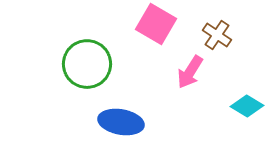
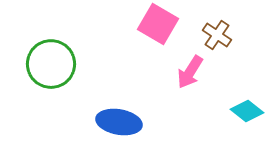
pink square: moved 2 px right
green circle: moved 36 px left
cyan diamond: moved 5 px down; rotated 8 degrees clockwise
blue ellipse: moved 2 px left
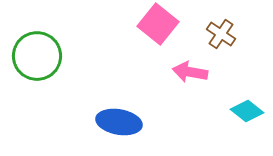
pink square: rotated 9 degrees clockwise
brown cross: moved 4 px right, 1 px up
green circle: moved 14 px left, 8 px up
pink arrow: rotated 68 degrees clockwise
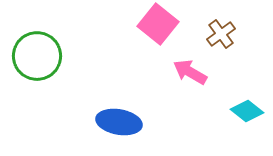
brown cross: rotated 20 degrees clockwise
pink arrow: rotated 20 degrees clockwise
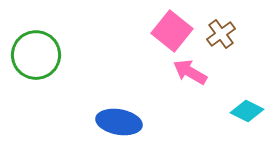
pink square: moved 14 px right, 7 px down
green circle: moved 1 px left, 1 px up
cyan diamond: rotated 12 degrees counterclockwise
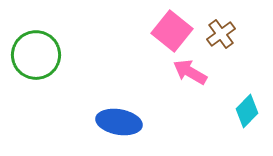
cyan diamond: rotated 72 degrees counterclockwise
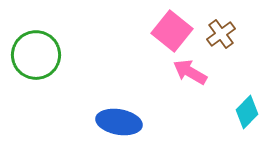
cyan diamond: moved 1 px down
